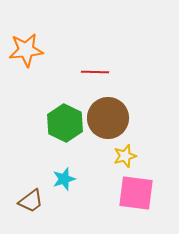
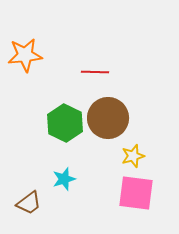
orange star: moved 1 px left, 5 px down
yellow star: moved 8 px right
brown trapezoid: moved 2 px left, 2 px down
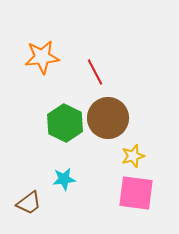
orange star: moved 17 px right, 2 px down
red line: rotated 60 degrees clockwise
cyan star: rotated 10 degrees clockwise
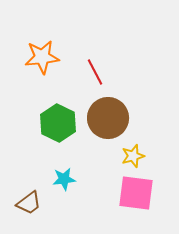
green hexagon: moved 7 px left
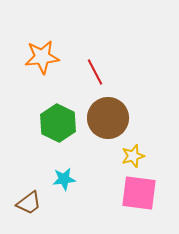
pink square: moved 3 px right
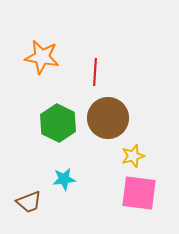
orange star: rotated 16 degrees clockwise
red line: rotated 32 degrees clockwise
brown trapezoid: moved 1 px up; rotated 16 degrees clockwise
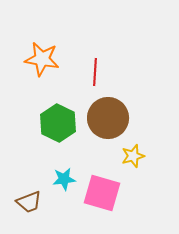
orange star: moved 2 px down
pink square: moved 37 px left; rotated 9 degrees clockwise
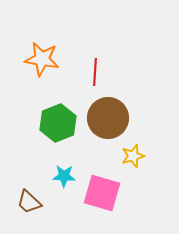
green hexagon: rotated 12 degrees clockwise
cyan star: moved 3 px up; rotated 10 degrees clockwise
brown trapezoid: rotated 64 degrees clockwise
